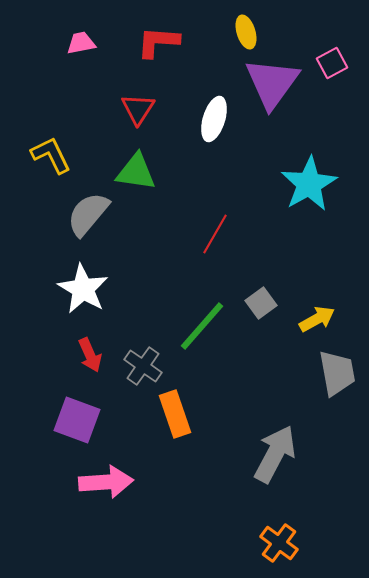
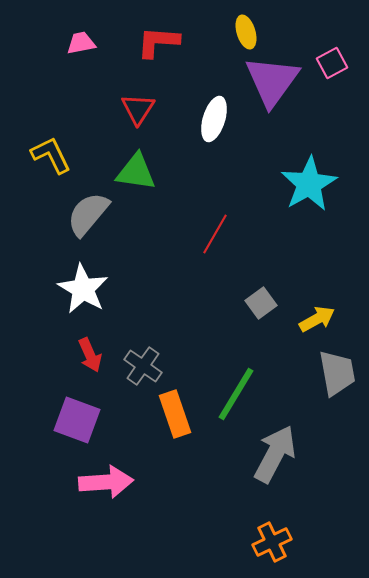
purple triangle: moved 2 px up
green line: moved 34 px right, 68 px down; rotated 10 degrees counterclockwise
orange cross: moved 7 px left, 1 px up; rotated 27 degrees clockwise
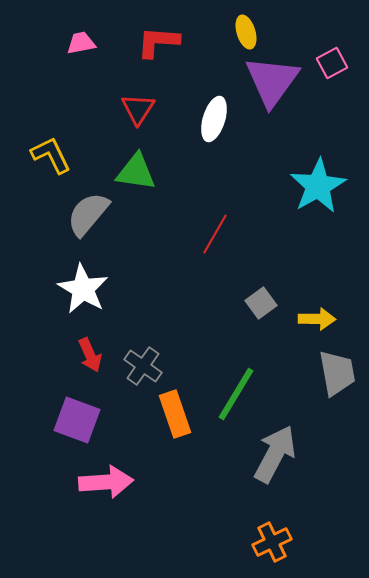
cyan star: moved 9 px right, 2 px down
yellow arrow: rotated 30 degrees clockwise
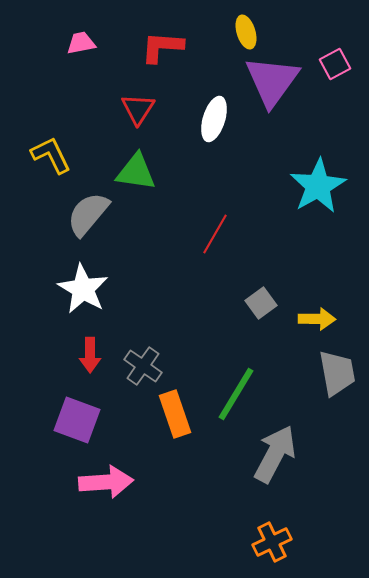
red L-shape: moved 4 px right, 5 px down
pink square: moved 3 px right, 1 px down
red arrow: rotated 24 degrees clockwise
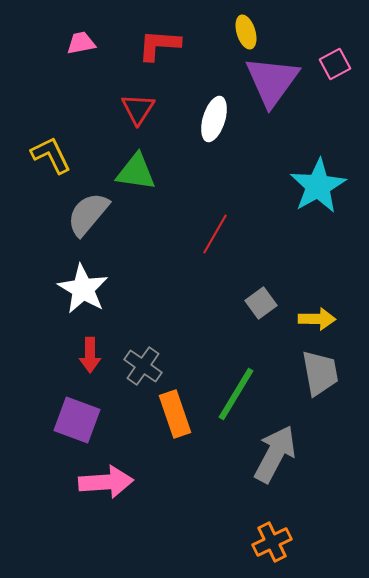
red L-shape: moved 3 px left, 2 px up
gray trapezoid: moved 17 px left
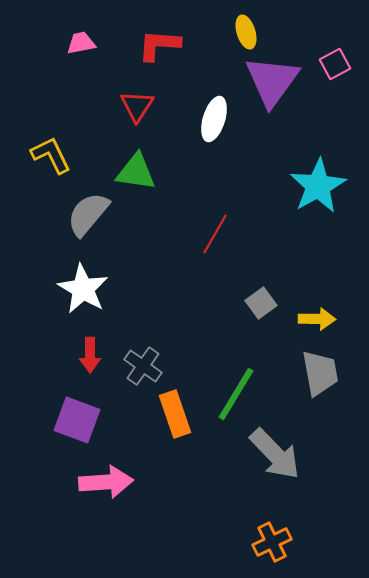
red triangle: moved 1 px left, 3 px up
gray arrow: rotated 108 degrees clockwise
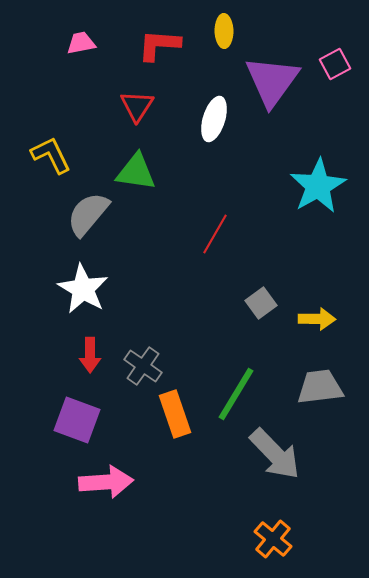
yellow ellipse: moved 22 px left, 1 px up; rotated 16 degrees clockwise
gray trapezoid: moved 14 px down; rotated 87 degrees counterclockwise
orange cross: moved 1 px right, 3 px up; rotated 24 degrees counterclockwise
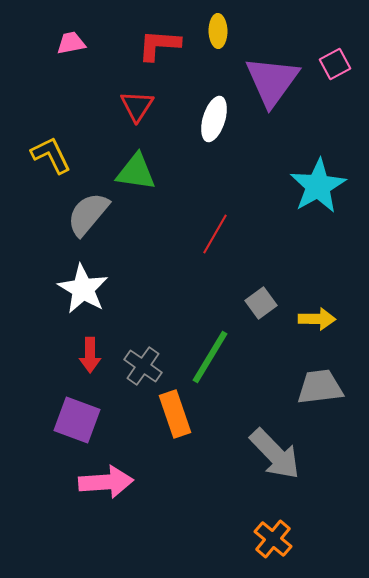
yellow ellipse: moved 6 px left
pink trapezoid: moved 10 px left
green line: moved 26 px left, 37 px up
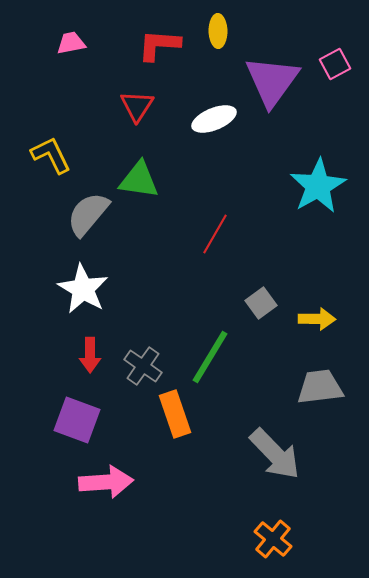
white ellipse: rotated 51 degrees clockwise
green triangle: moved 3 px right, 8 px down
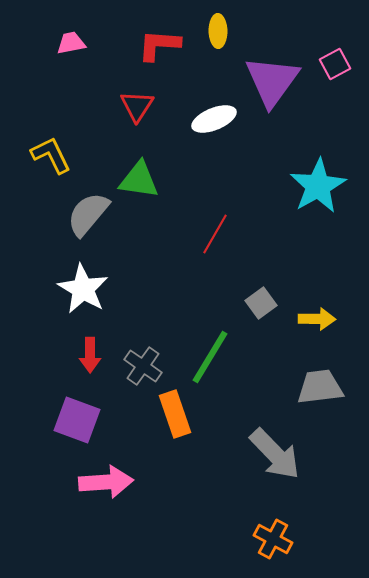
orange cross: rotated 12 degrees counterclockwise
